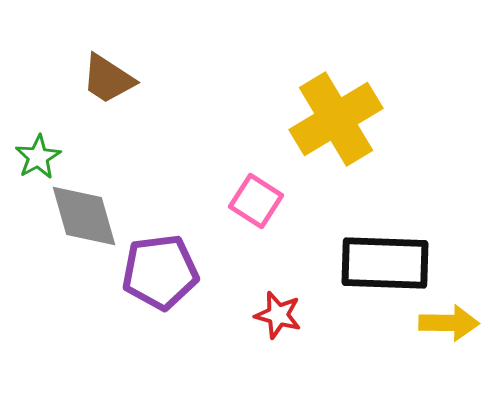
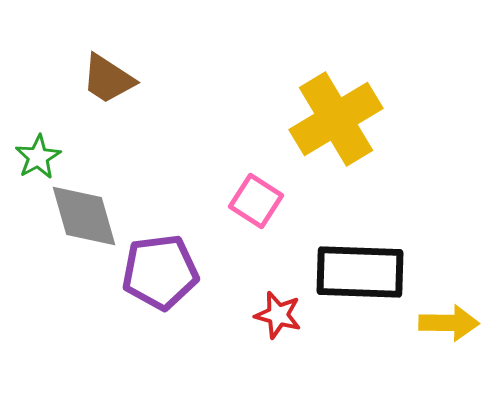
black rectangle: moved 25 px left, 9 px down
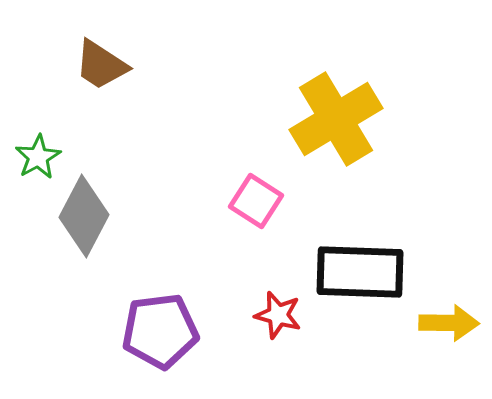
brown trapezoid: moved 7 px left, 14 px up
gray diamond: rotated 44 degrees clockwise
purple pentagon: moved 59 px down
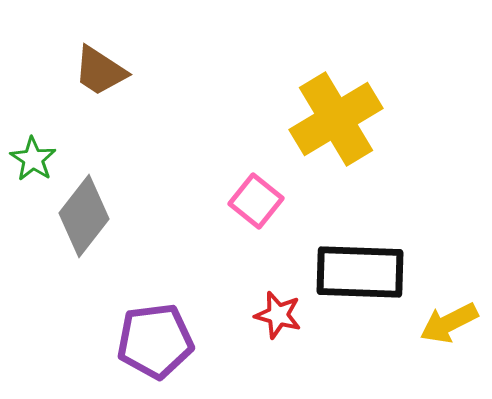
brown trapezoid: moved 1 px left, 6 px down
green star: moved 5 px left, 2 px down; rotated 9 degrees counterclockwise
pink square: rotated 6 degrees clockwise
gray diamond: rotated 10 degrees clockwise
yellow arrow: rotated 152 degrees clockwise
purple pentagon: moved 5 px left, 10 px down
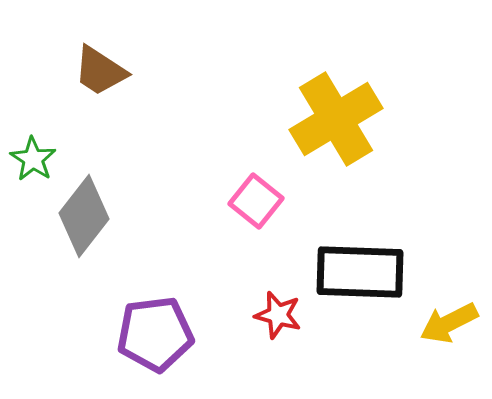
purple pentagon: moved 7 px up
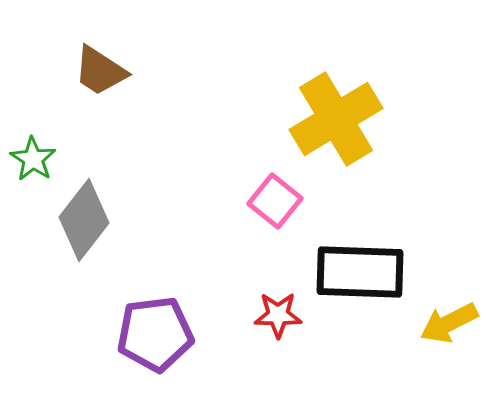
pink square: moved 19 px right
gray diamond: moved 4 px down
red star: rotated 15 degrees counterclockwise
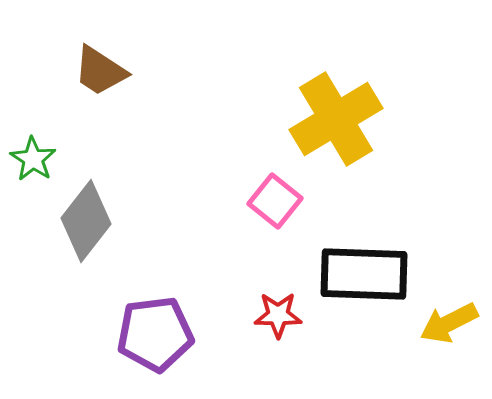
gray diamond: moved 2 px right, 1 px down
black rectangle: moved 4 px right, 2 px down
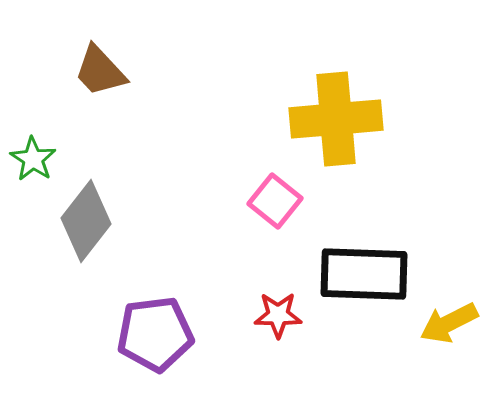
brown trapezoid: rotated 14 degrees clockwise
yellow cross: rotated 26 degrees clockwise
